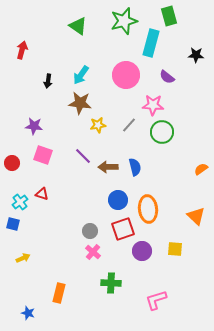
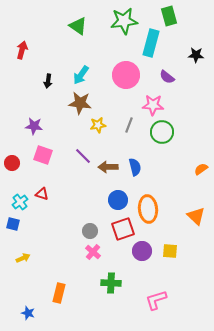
green star: rotated 8 degrees clockwise
gray line: rotated 21 degrees counterclockwise
yellow square: moved 5 px left, 2 px down
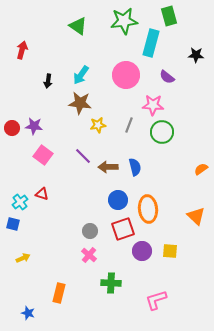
pink square: rotated 18 degrees clockwise
red circle: moved 35 px up
pink cross: moved 4 px left, 3 px down
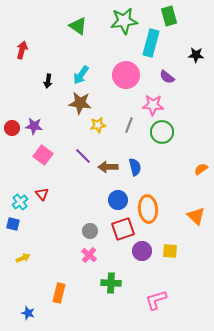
red triangle: rotated 32 degrees clockwise
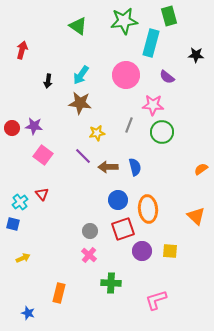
yellow star: moved 1 px left, 8 px down
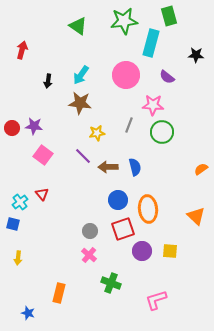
yellow arrow: moved 5 px left; rotated 120 degrees clockwise
green cross: rotated 18 degrees clockwise
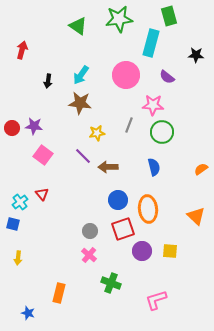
green star: moved 5 px left, 2 px up
blue semicircle: moved 19 px right
